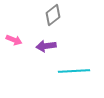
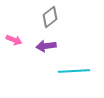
gray diamond: moved 3 px left, 2 px down
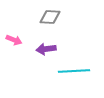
gray diamond: rotated 40 degrees clockwise
purple arrow: moved 3 px down
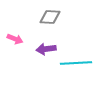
pink arrow: moved 1 px right, 1 px up
cyan line: moved 2 px right, 8 px up
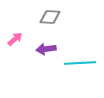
pink arrow: rotated 63 degrees counterclockwise
cyan line: moved 4 px right
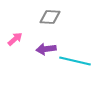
cyan line: moved 5 px left, 2 px up; rotated 16 degrees clockwise
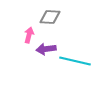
pink arrow: moved 14 px right, 4 px up; rotated 35 degrees counterclockwise
